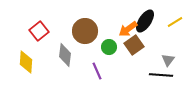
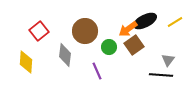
black ellipse: rotated 30 degrees clockwise
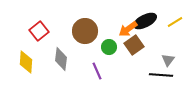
gray diamond: moved 4 px left, 4 px down
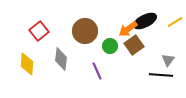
green circle: moved 1 px right, 1 px up
yellow diamond: moved 1 px right, 2 px down
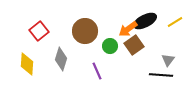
gray diamond: rotated 10 degrees clockwise
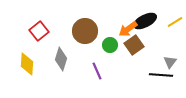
green circle: moved 1 px up
gray triangle: moved 2 px right, 2 px down
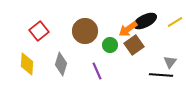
gray diamond: moved 5 px down
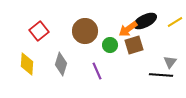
brown square: rotated 18 degrees clockwise
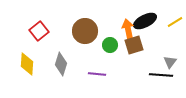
orange arrow: rotated 114 degrees clockwise
purple line: moved 3 px down; rotated 60 degrees counterclockwise
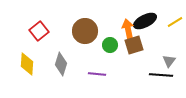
gray triangle: moved 1 px left, 1 px up
